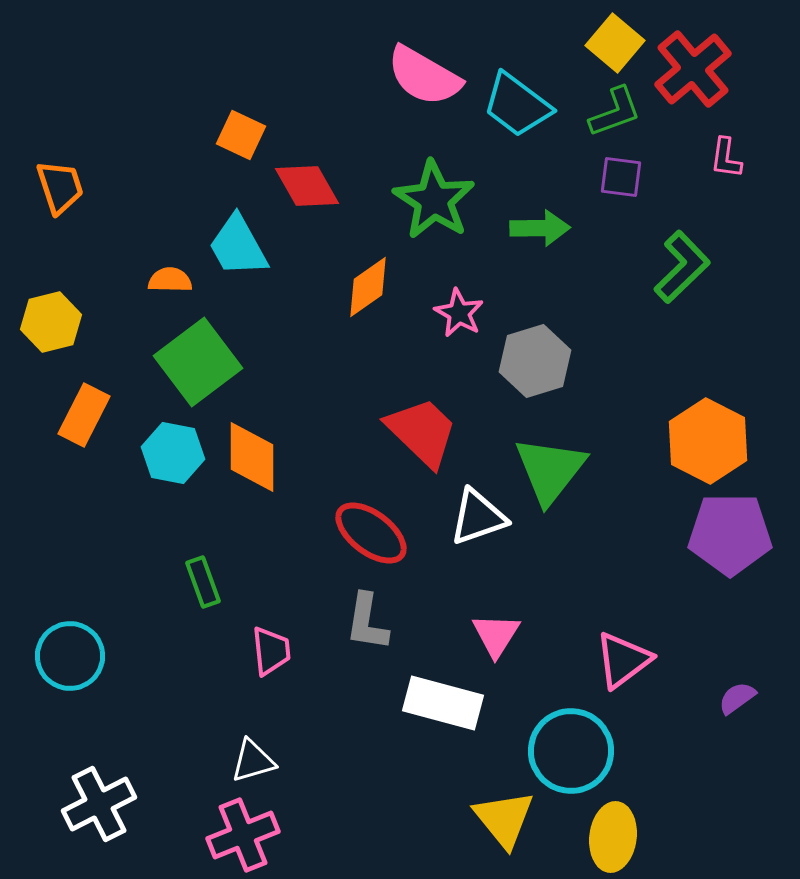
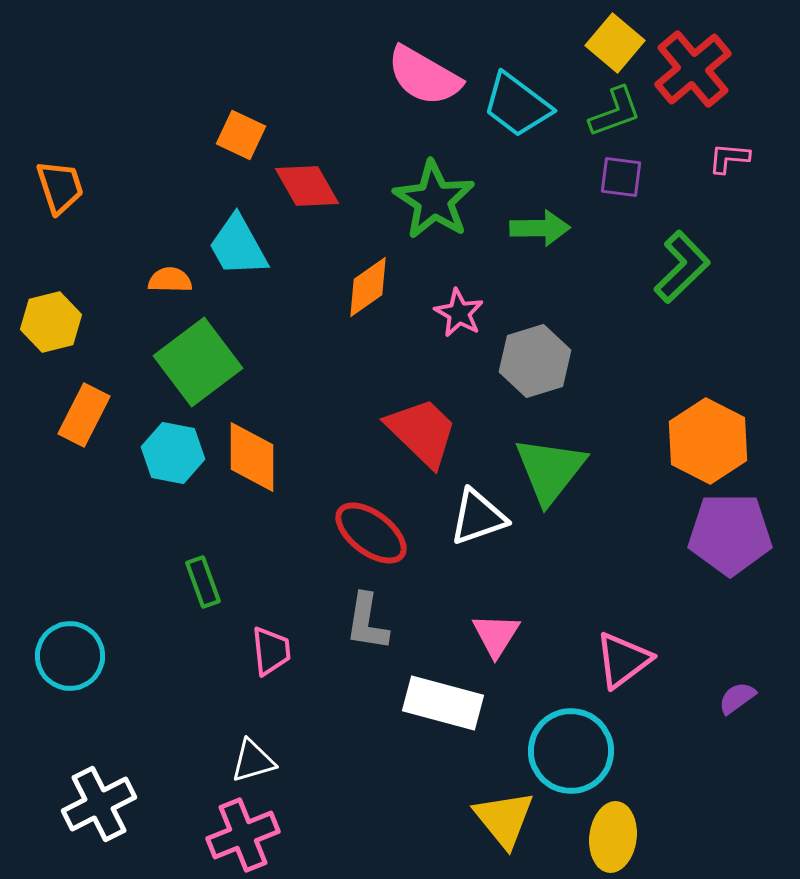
pink L-shape at (726, 158): moved 3 px right; rotated 87 degrees clockwise
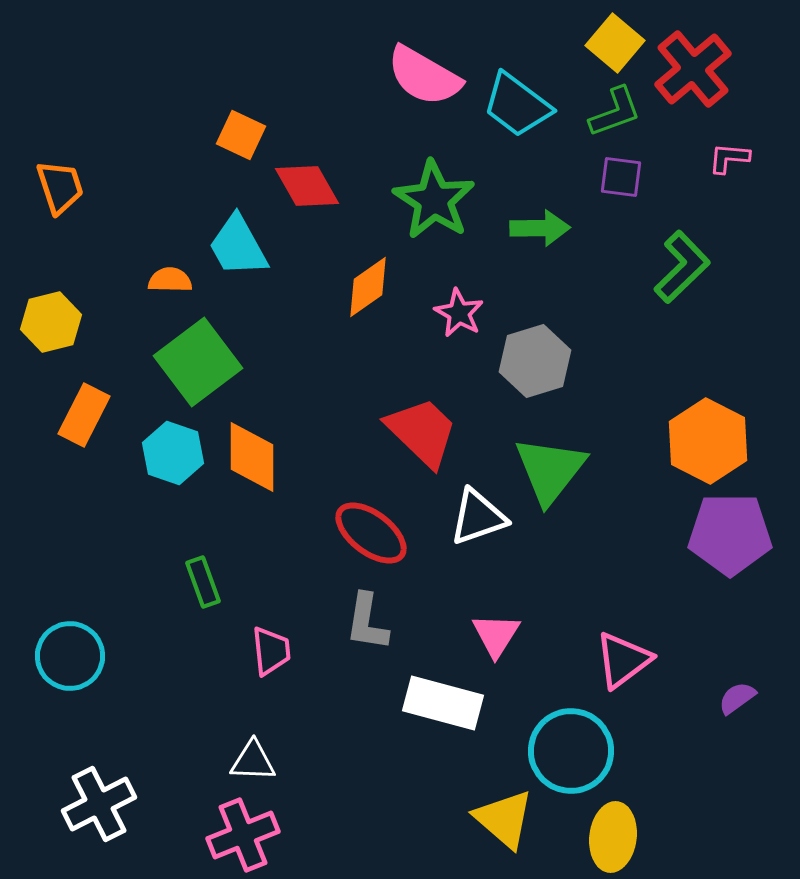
cyan hexagon at (173, 453): rotated 8 degrees clockwise
white triangle at (253, 761): rotated 18 degrees clockwise
yellow triangle at (504, 819): rotated 10 degrees counterclockwise
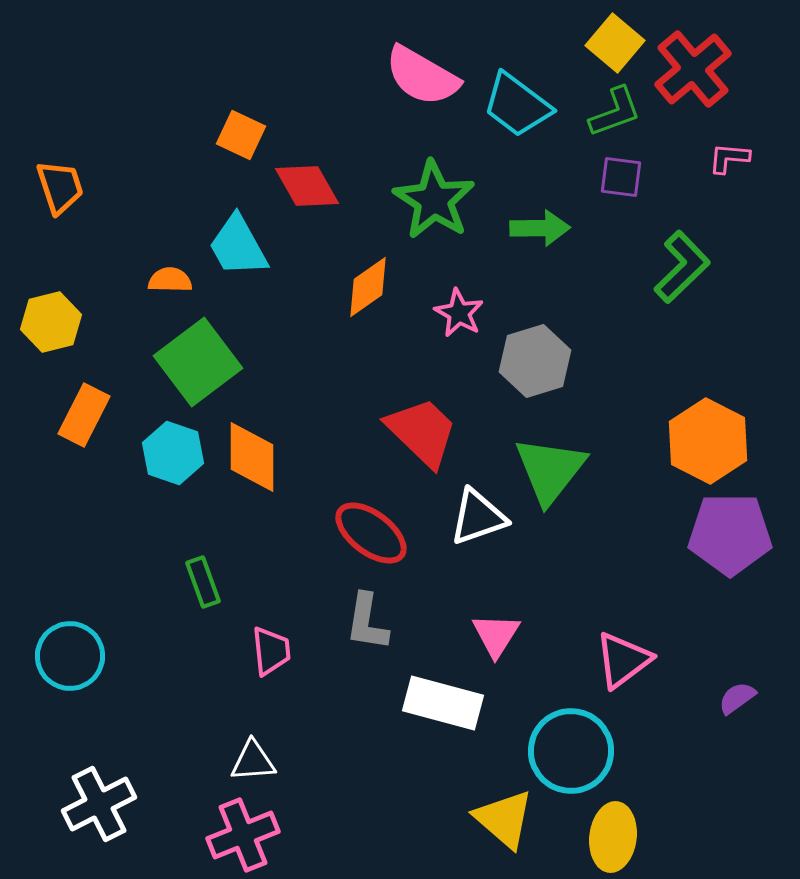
pink semicircle at (424, 76): moved 2 px left
white triangle at (253, 761): rotated 6 degrees counterclockwise
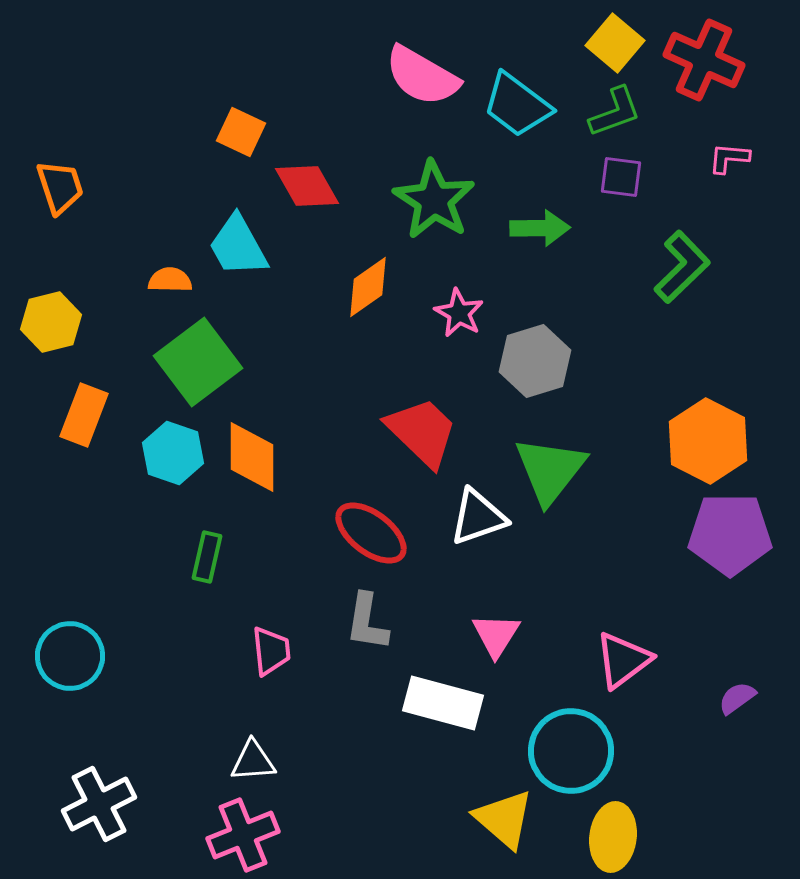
red cross at (693, 69): moved 11 px right, 9 px up; rotated 26 degrees counterclockwise
orange square at (241, 135): moved 3 px up
orange rectangle at (84, 415): rotated 6 degrees counterclockwise
green rectangle at (203, 582): moved 4 px right, 25 px up; rotated 33 degrees clockwise
